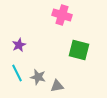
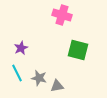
purple star: moved 2 px right, 3 px down
green square: moved 1 px left
gray star: moved 1 px right, 1 px down
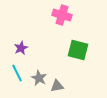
gray star: rotated 14 degrees clockwise
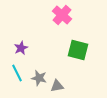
pink cross: rotated 24 degrees clockwise
gray star: rotated 14 degrees counterclockwise
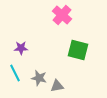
purple star: rotated 24 degrees clockwise
cyan line: moved 2 px left
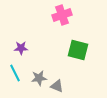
pink cross: rotated 30 degrees clockwise
gray star: rotated 21 degrees counterclockwise
gray triangle: rotated 32 degrees clockwise
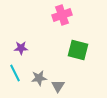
gray triangle: moved 1 px right; rotated 40 degrees clockwise
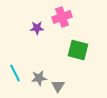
pink cross: moved 2 px down
purple star: moved 16 px right, 20 px up
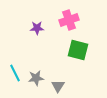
pink cross: moved 7 px right, 3 px down
gray star: moved 3 px left
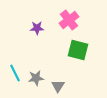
pink cross: rotated 18 degrees counterclockwise
